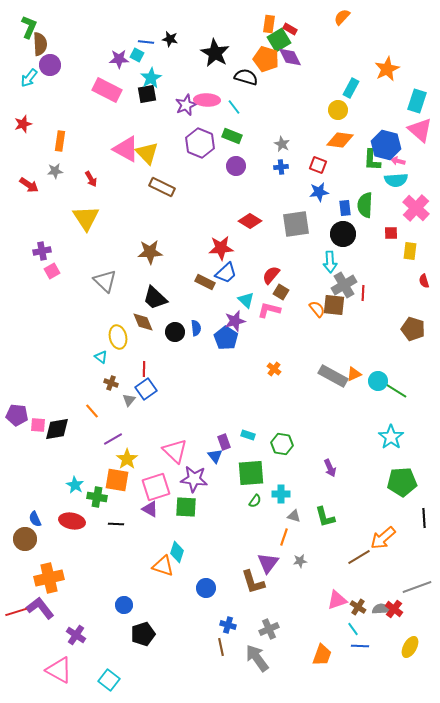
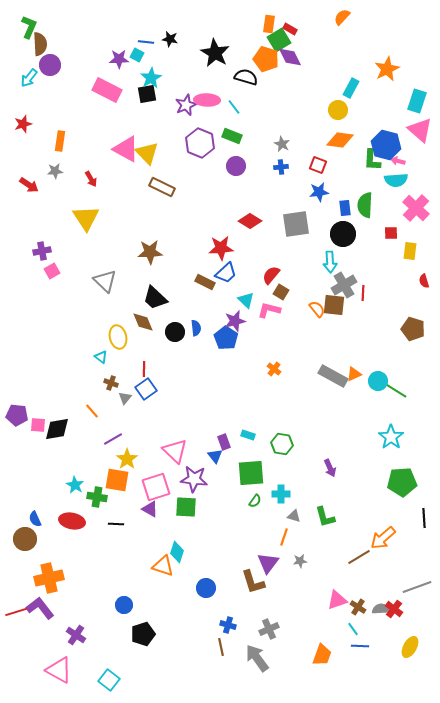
gray triangle at (129, 400): moved 4 px left, 2 px up
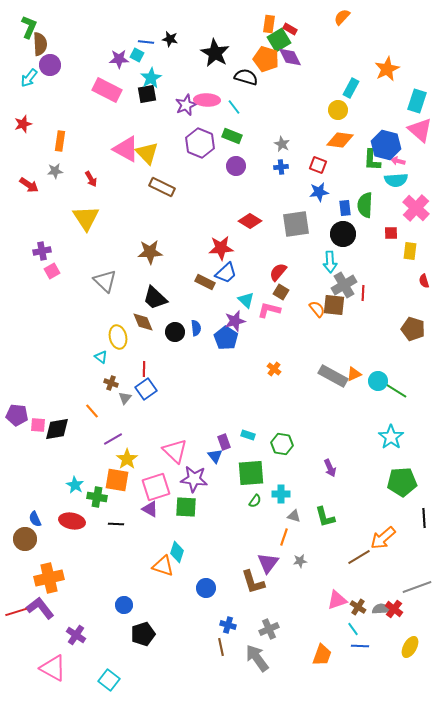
red semicircle at (271, 275): moved 7 px right, 3 px up
pink triangle at (59, 670): moved 6 px left, 2 px up
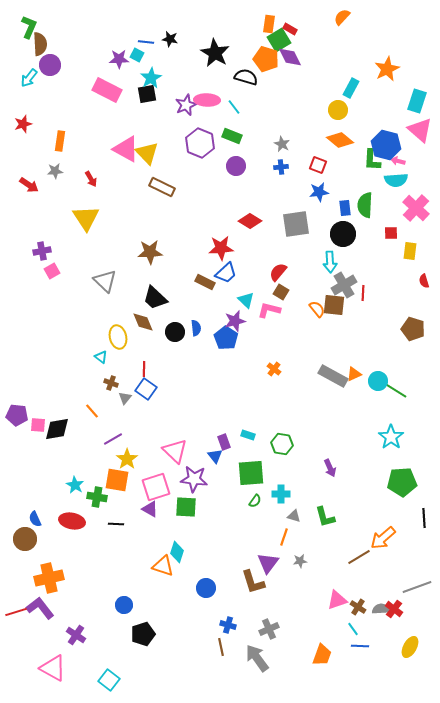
orange diamond at (340, 140): rotated 32 degrees clockwise
blue square at (146, 389): rotated 20 degrees counterclockwise
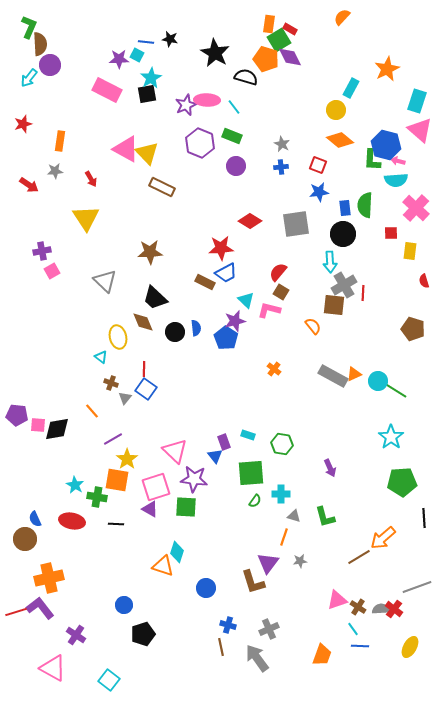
yellow circle at (338, 110): moved 2 px left
blue trapezoid at (226, 273): rotated 15 degrees clockwise
orange semicircle at (317, 309): moved 4 px left, 17 px down
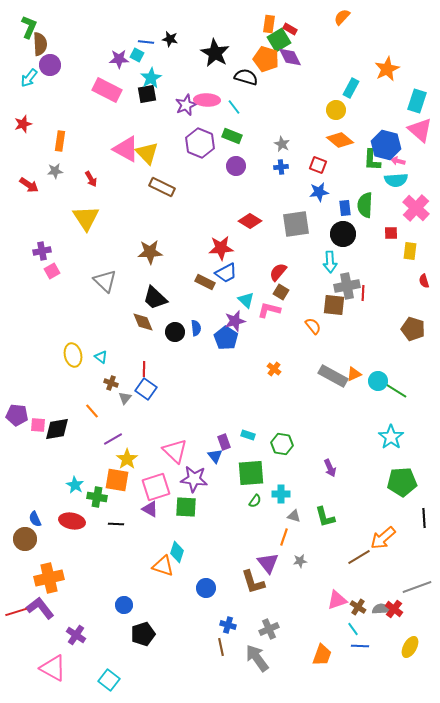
gray cross at (344, 285): moved 3 px right, 1 px down; rotated 20 degrees clockwise
yellow ellipse at (118, 337): moved 45 px left, 18 px down
purple triangle at (268, 563): rotated 15 degrees counterclockwise
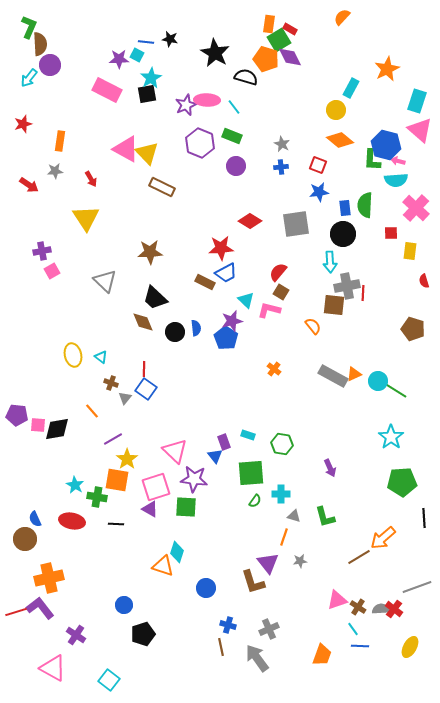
purple star at (235, 321): moved 3 px left
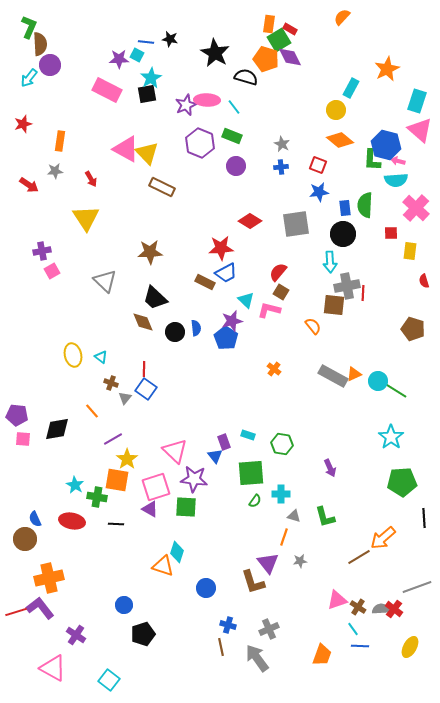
pink square at (38, 425): moved 15 px left, 14 px down
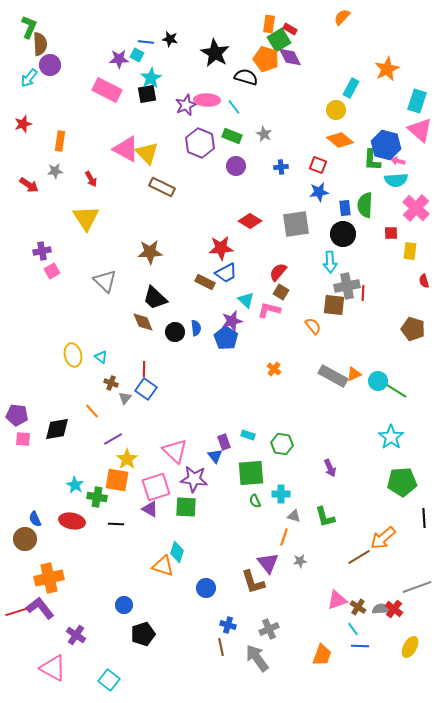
gray star at (282, 144): moved 18 px left, 10 px up
green semicircle at (255, 501): rotated 120 degrees clockwise
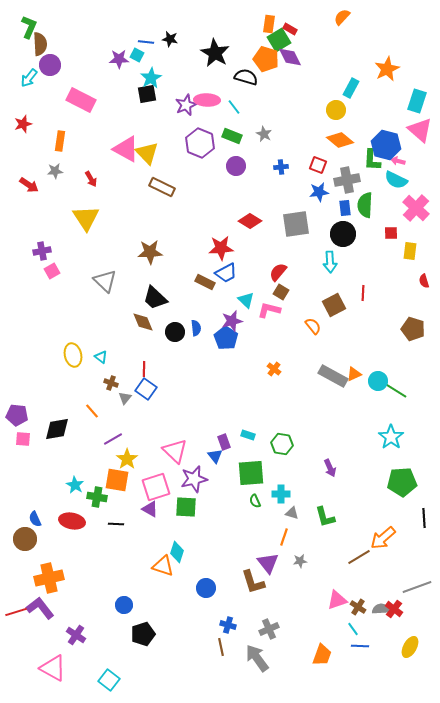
pink rectangle at (107, 90): moved 26 px left, 10 px down
cyan semicircle at (396, 180): rotated 30 degrees clockwise
gray cross at (347, 286): moved 106 px up
brown square at (334, 305): rotated 35 degrees counterclockwise
purple star at (194, 479): rotated 20 degrees counterclockwise
gray triangle at (294, 516): moved 2 px left, 3 px up
